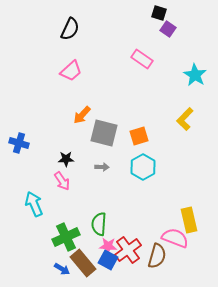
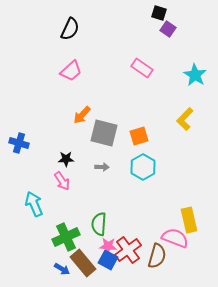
pink rectangle: moved 9 px down
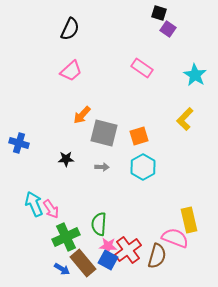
pink arrow: moved 11 px left, 28 px down
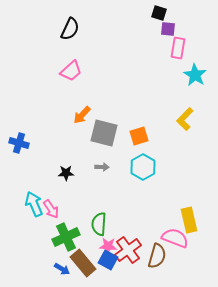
purple square: rotated 28 degrees counterclockwise
pink rectangle: moved 36 px right, 20 px up; rotated 65 degrees clockwise
black star: moved 14 px down
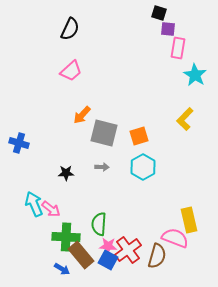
pink arrow: rotated 18 degrees counterclockwise
green cross: rotated 28 degrees clockwise
brown rectangle: moved 2 px left, 8 px up
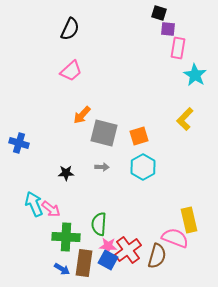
brown rectangle: moved 3 px right, 8 px down; rotated 48 degrees clockwise
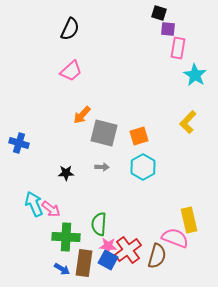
yellow L-shape: moved 3 px right, 3 px down
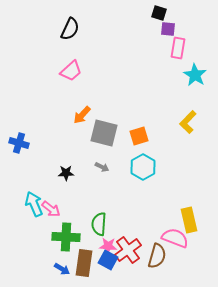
gray arrow: rotated 24 degrees clockwise
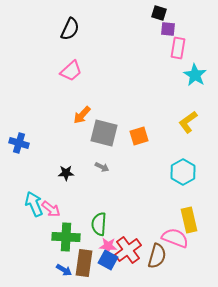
yellow L-shape: rotated 10 degrees clockwise
cyan hexagon: moved 40 px right, 5 px down
blue arrow: moved 2 px right, 1 px down
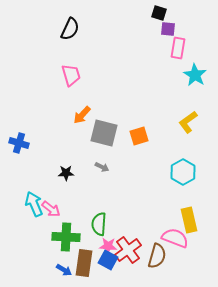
pink trapezoid: moved 4 px down; rotated 65 degrees counterclockwise
